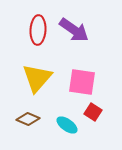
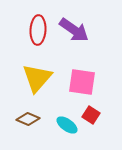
red square: moved 2 px left, 3 px down
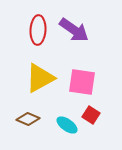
yellow triangle: moved 3 px right; rotated 20 degrees clockwise
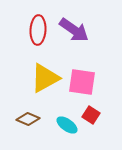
yellow triangle: moved 5 px right
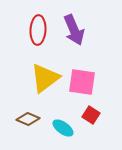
purple arrow: rotated 32 degrees clockwise
yellow triangle: rotated 8 degrees counterclockwise
cyan ellipse: moved 4 px left, 3 px down
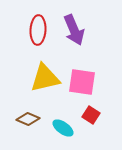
yellow triangle: rotated 24 degrees clockwise
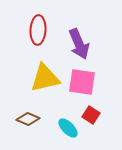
purple arrow: moved 5 px right, 14 px down
cyan ellipse: moved 5 px right; rotated 10 degrees clockwise
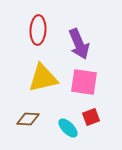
yellow triangle: moved 2 px left
pink square: moved 2 px right
red square: moved 2 px down; rotated 36 degrees clockwise
brown diamond: rotated 20 degrees counterclockwise
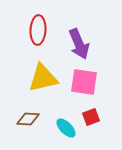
cyan ellipse: moved 2 px left
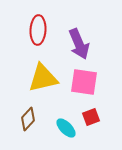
brown diamond: rotated 50 degrees counterclockwise
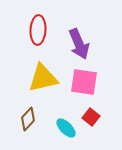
red square: rotated 30 degrees counterclockwise
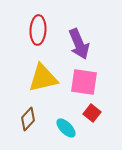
red square: moved 1 px right, 4 px up
